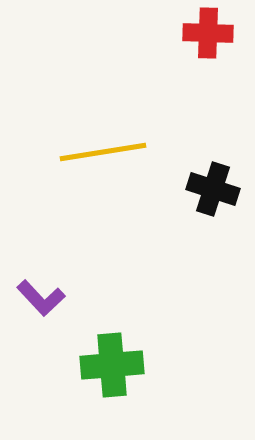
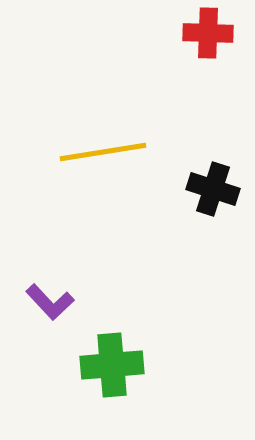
purple L-shape: moved 9 px right, 4 px down
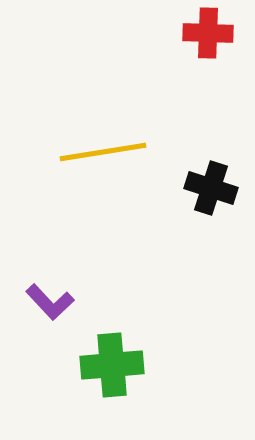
black cross: moved 2 px left, 1 px up
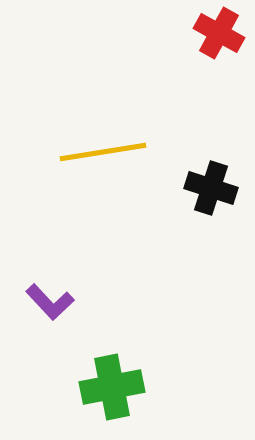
red cross: moved 11 px right; rotated 27 degrees clockwise
green cross: moved 22 px down; rotated 6 degrees counterclockwise
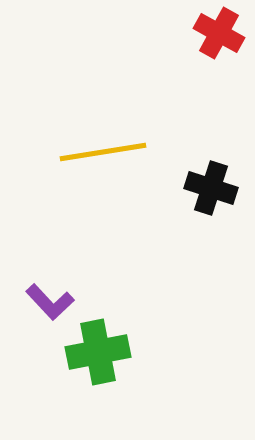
green cross: moved 14 px left, 35 px up
